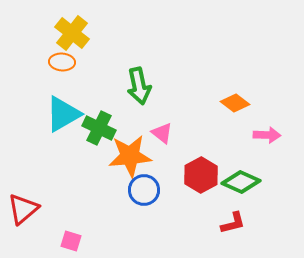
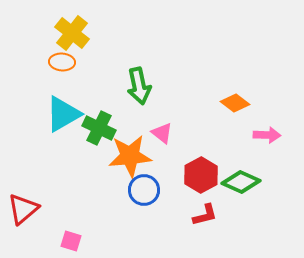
red L-shape: moved 28 px left, 8 px up
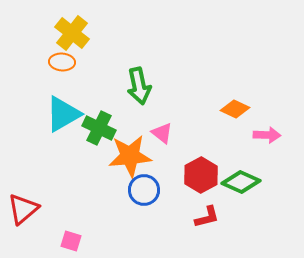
orange diamond: moved 6 px down; rotated 12 degrees counterclockwise
red L-shape: moved 2 px right, 2 px down
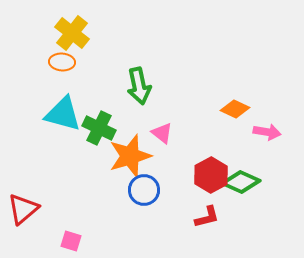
cyan triangle: rotated 45 degrees clockwise
pink arrow: moved 3 px up; rotated 8 degrees clockwise
orange star: rotated 12 degrees counterclockwise
red hexagon: moved 10 px right
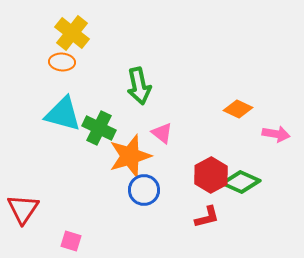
orange diamond: moved 3 px right
pink arrow: moved 9 px right, 2 px down
red triangle: rotated 16 degrees counterclockwise
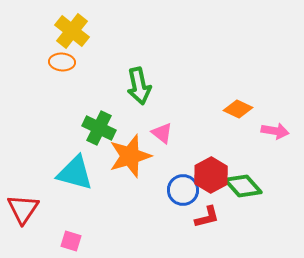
yellow cross: moved 2 px up
cyan triangle: moved 12 px right, 59 px down
pink arrow: moved 1 px left, 3 px up
green diamond: moved 2 px right, 4 px down; rotated 24 degrees clockwise
blue circle: moved 39 px right
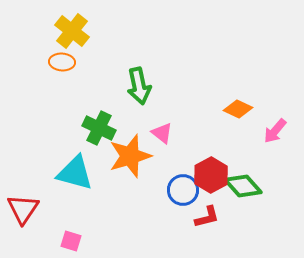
pink arrow: rotated 120 degrees clockwise
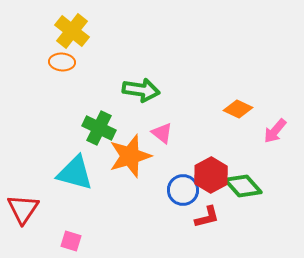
green arrow: moved 2 px right, 4 px down; rotated 69 degrees counterclockwise
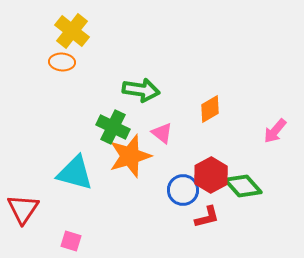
orange diamond: moved 28 px left; rotated 56 degrees counterclockwise
green cross: moved 14 px right, 1 px up
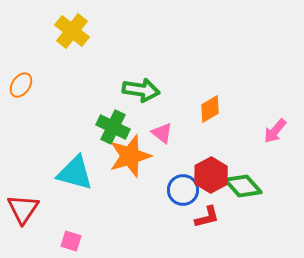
orange ellipse: moved 41 px left, 23 px down; rotated 60 degrees counterclockwise
